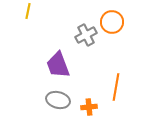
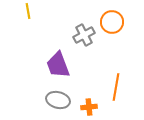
yellow line: rotated 21 degrees counterclockwise
gray cross: moved 2 px left
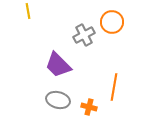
purple trapezoid: rotated 24 degrees counterclockwise
orange line: moved 2 px left
orange cross: rotated 21 degrees clockwise
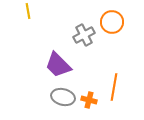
gray ellipse: moved 5 px right, 3 px up
orange cross: moved 7 px up
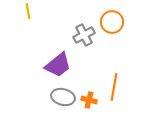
purple trapezoid: rotated 84 degrees counterclockwise
